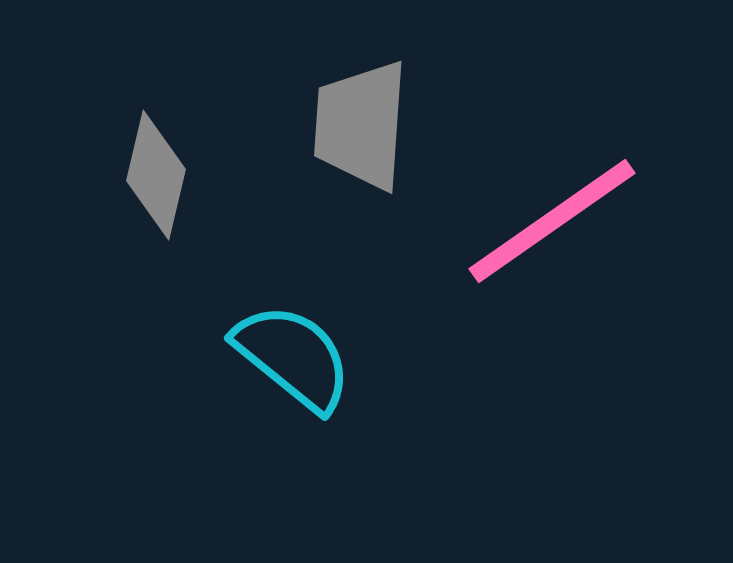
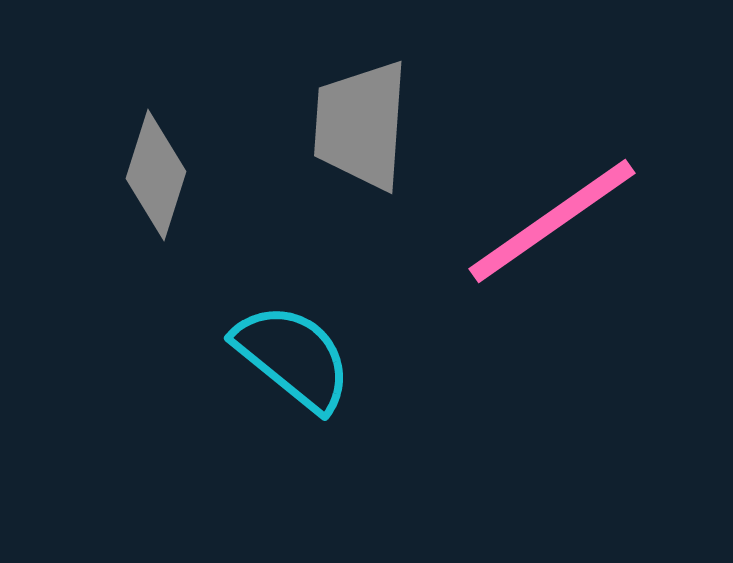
gray diamond: rotated 4 degrees clockwise
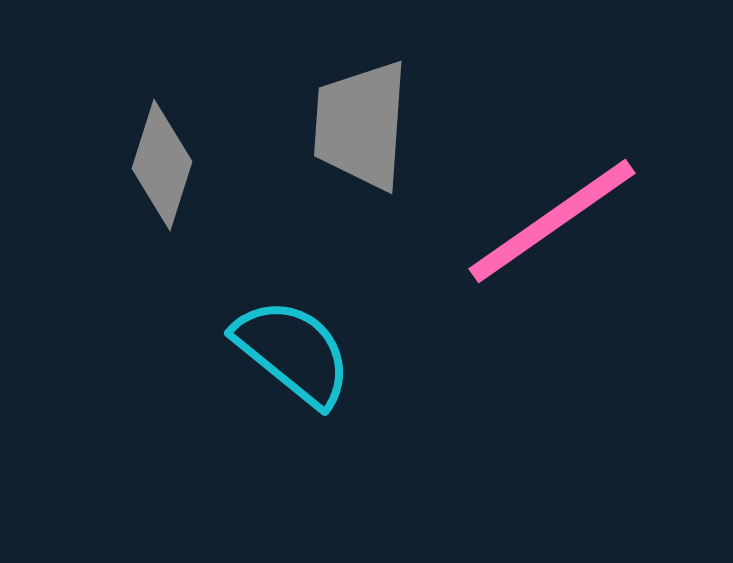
gray diamond: moved 6 px right, 10 px up
cyan semicircle: moved 5 px up
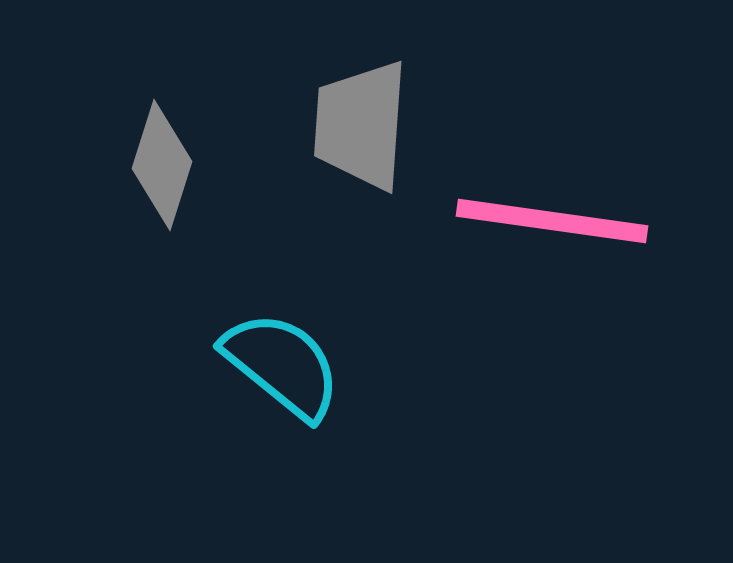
pink line: rotated 43 degrees clockwise
cyan semicircle: moved 11 px left, 13 px down
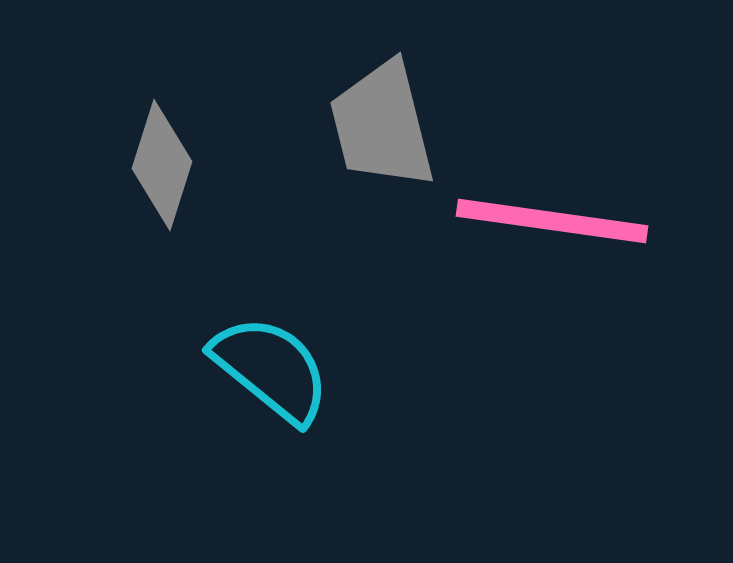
gray trapezoid: moved 21 px right; rotated 18 degrees counterclockwise
cyan semicircle: moved 11 px left, 4 px down
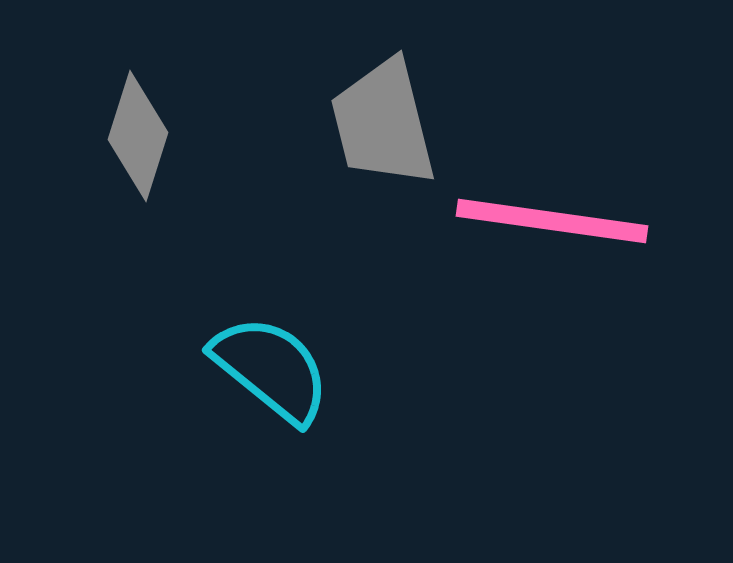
gray trapezoid: moved 1 px right, 2 px up
gray diamond: moved 24 px left, 29 px up
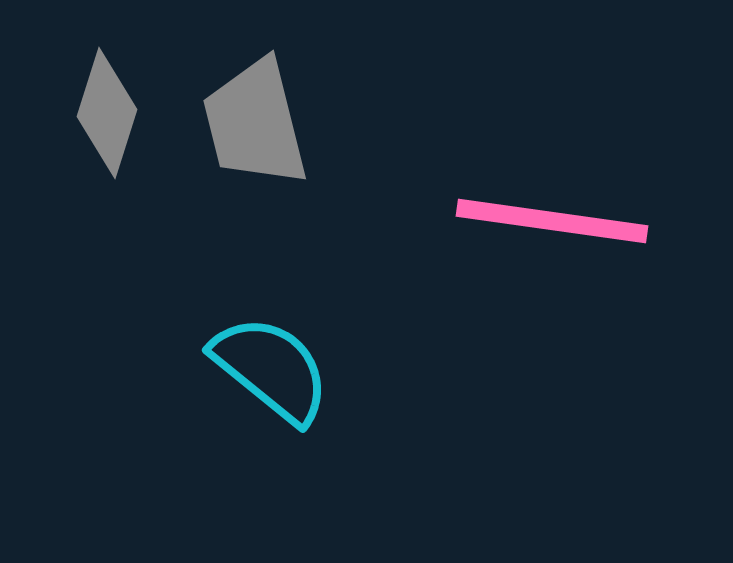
gray trapezoid: moved 128 px left
gray diamond: moved 31 px left, 23 px up
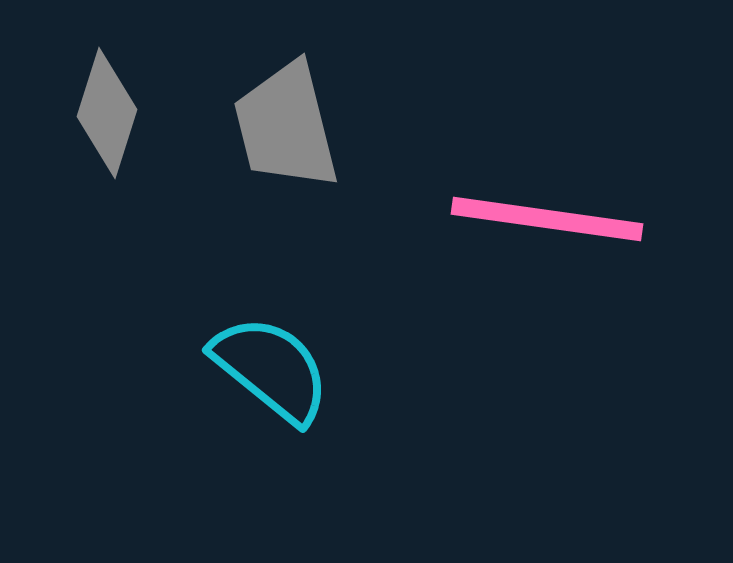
gray trapezoid: moved 31 px right, 3 px down
pink line: moved 5 px left, 2 px up
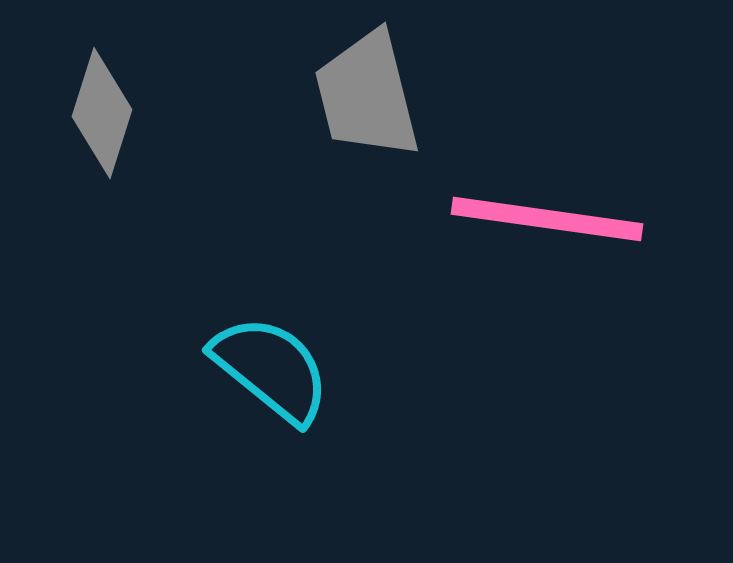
gray diamond: moved 5 px left
gray trapezoid: moved 81 px right, 31 px up
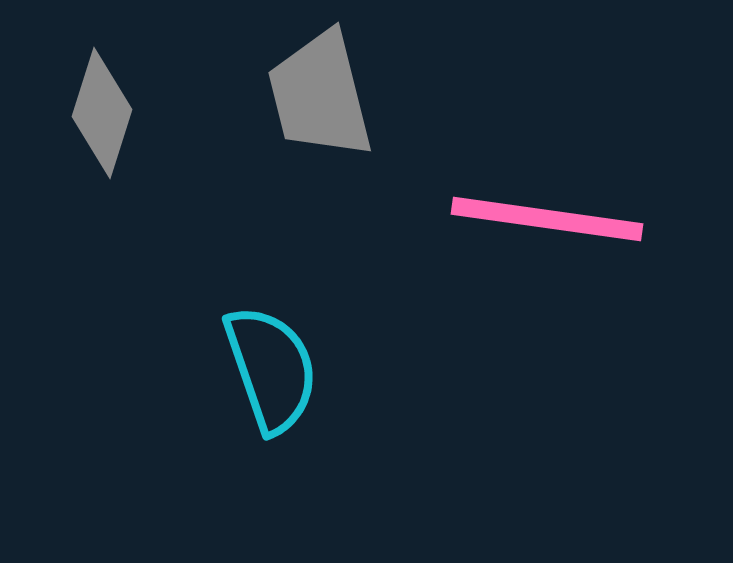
gray trapezoid: moved 47 px left
cyan semicircle: rotated 32 degrees clockwise
